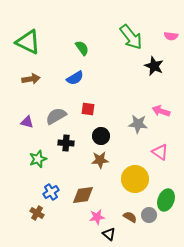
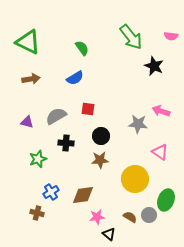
brown cross: rotated 16 degrees counterclockwise
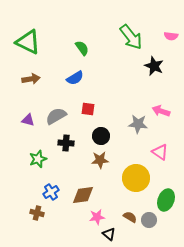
purple triangle: moved 1 px right, 2 px up
yellow circle: moved 1 px right, 1 px up
gray circle: moved 5 px down
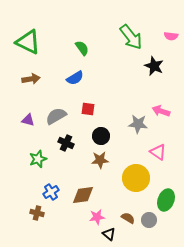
black cross: rotated 21 degrees clockwise
pink triangle: moved 2 px left
brown semicircle: moved 2 px left, 1 px down
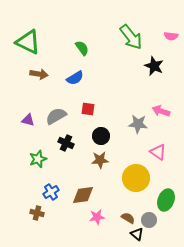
brown arrow: moved 8 px right, 5 px up; rotated 18 degrees clockwise
black triangle: moved 28 px right
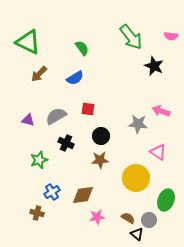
brown arrow: rotated 126 degrees clockwise
green star: moved 1 px right, 1 px down
blue cross: moved 1 px right
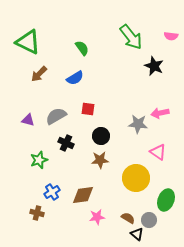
pink arrow: moved 1 px left, 2 px down; rotated 30 degrees counterclockwise
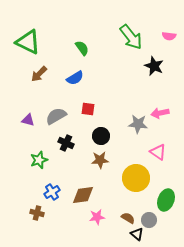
pink semicircle: moved 2 px left
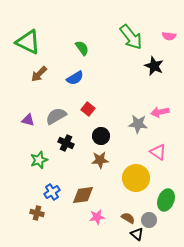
red square: rotated 32 degrees clockwise
pink arrow: moved 1 px up
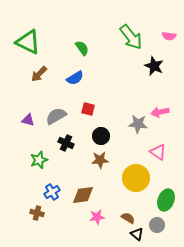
red square: rotated 24 degrees counterclockwise
gray circle: moved 8 px right, 5 px down
